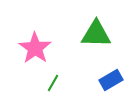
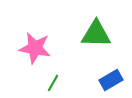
pink star: rotated 24 degrees counterclockwise
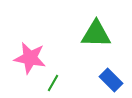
pink star: moved 5 px left, 10 px down
blue rectangle: rotated 75 degrees clockwise
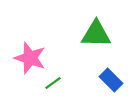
pink star: rotated 8 degrees clockwise
green line: rotated 24 degrees clockwise
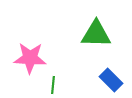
pink star: rotated 16 degrees counterclockwise
green line: moved 2 px down; rotated 48 degrees counterclockwise
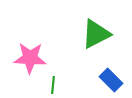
green triangle: rotated 28 degrees counterclockwise
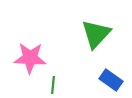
green triangle: rotated 20 degrees counterclockwise
blue rectangle: rotated 10 degrees counterclockwise
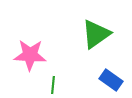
green triangle: rotated 12 degrees clockwise
pink star: moved 3 px up
